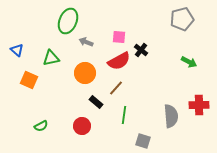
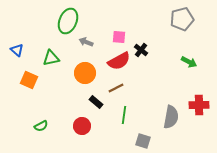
brown line: rotated 21 degrees clockwise
gray semicircle: moved 1 px down; rotated 15 degrees clockwise
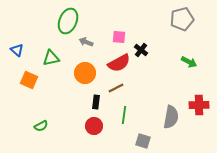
red semicircle: moved 2 px down
black rectangle: rotated 56 degrees clockwise
red circle: moved 12 px right
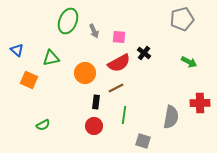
gray arrow: moved 8 px right, 11 px up; rotated 136 degrees counterclockwise
black cross: moved 3 px right, 3 px down
red cross: moved 1 px right, 2 px up
green semicircle: moved 2 px right, 1 px up
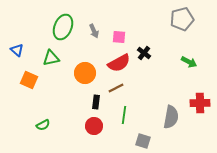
green ellipse: moved 5 px left, 6 px down
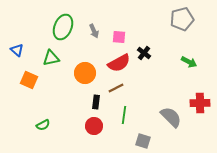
gray semicircle: rotated 55 degrees counterclockwise
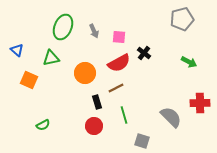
black rectangle: moved 1 px right; rotated 24 degrees counterclockwise
green line: rotated 24 degrees counterclockwise
gray square: moved 1 px left
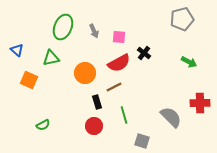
brown line: moved 2 px left, 1 px up
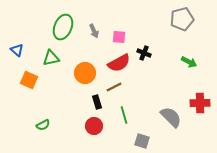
black cross: rotated 16 degrees counterclockwise
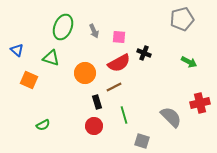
green triangle: rotated 30 degrees clockwise
red cross: rotated 12 degrees counterclockwise
